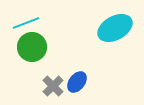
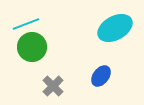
cyan line: moved 1 px down
blue ellipse: moved 24 px right, 6 px up
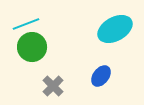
cyan ellipse: moved 1 px down
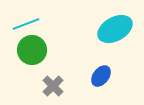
green circle: moved 3 px down
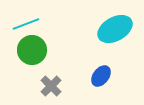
gray cross: moved 2 px left
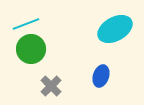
green circle: moved 1 px left, 1 px up
blue ellipse: rotated 20 degrees counterclockwise
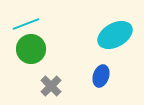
cyan ellipse: moved 6 px down
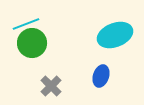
cyan ellipse: rotated 8 degrees clockwise
green circle: moved 1 px right, 6 px up
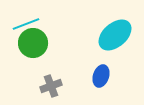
cyan ellipse: rotated 20 degrees counterclockwise
green circle: moved 1 px right
gray cross: rotated 25 degrees clockwise
